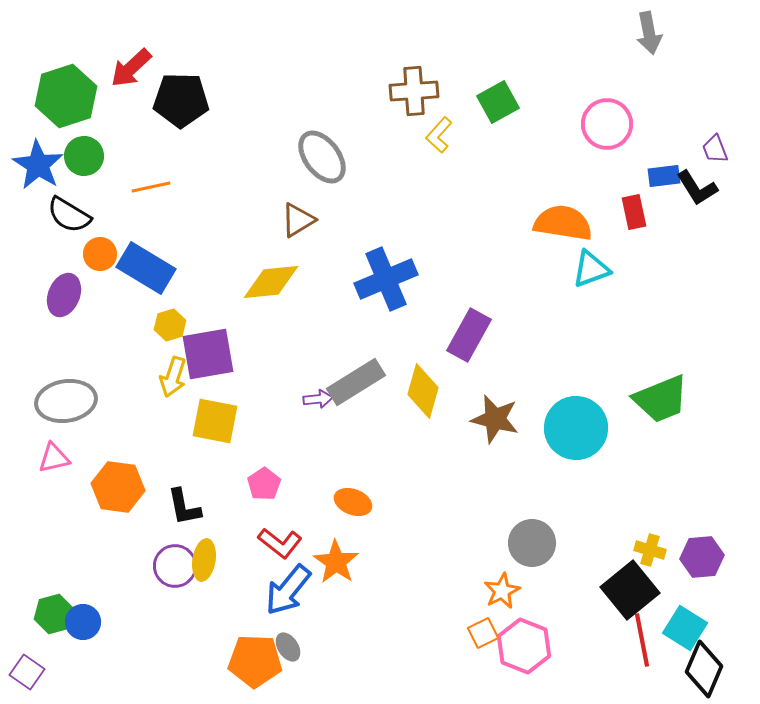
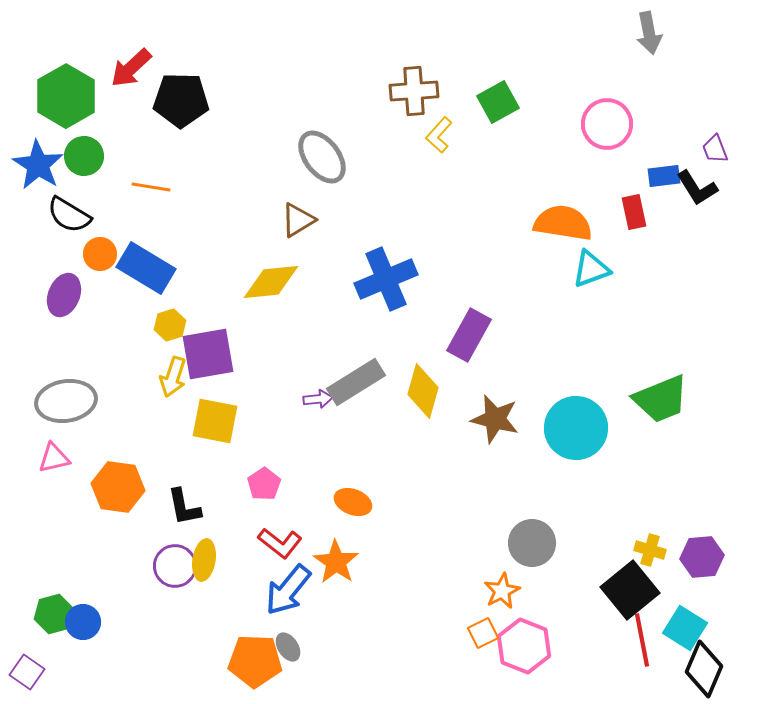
green hexagon at (66, 96): rotated 12 degrees counterclockwise
orange line at (151, 187): rotated 21 degrees clockwise
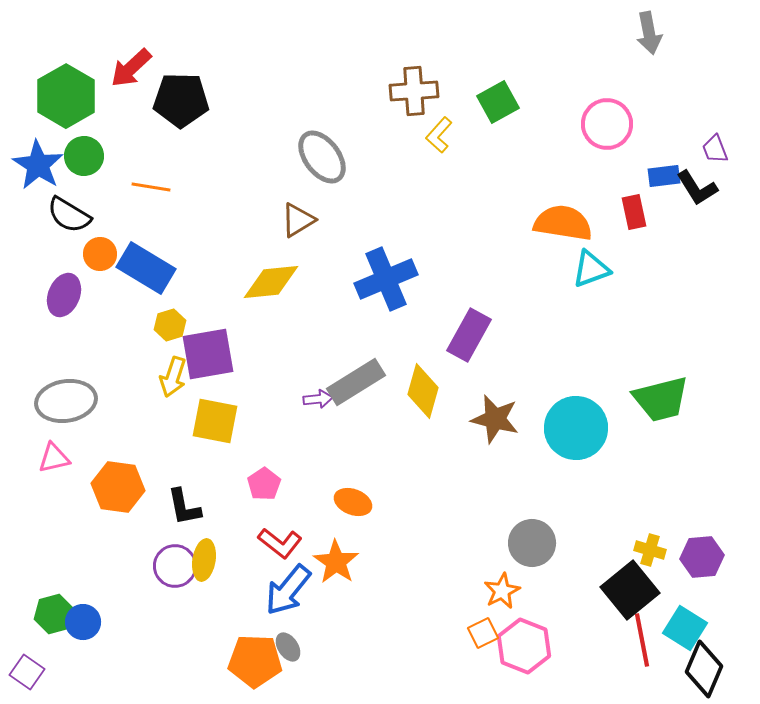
green trapezoid at (661, 399): rotated 8 degrees clockwise
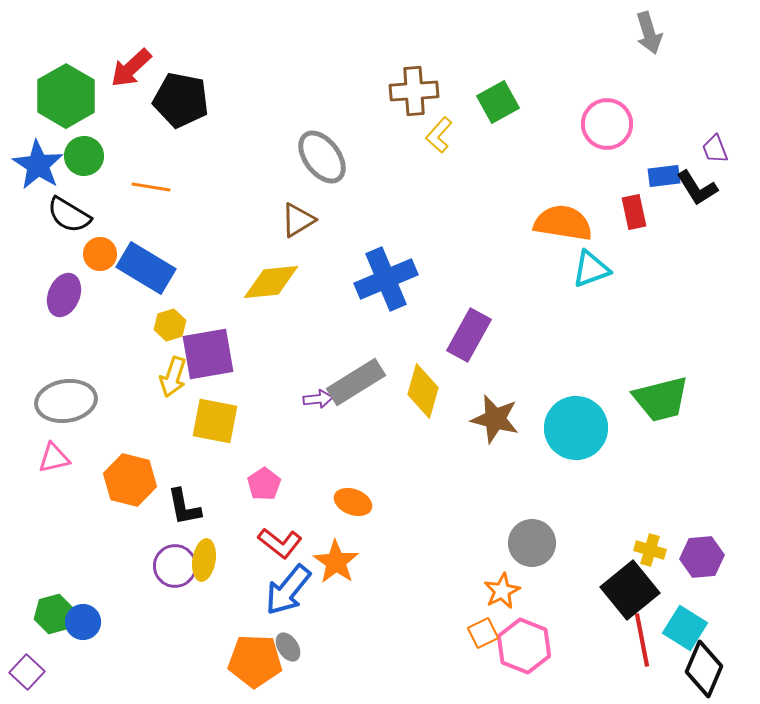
gray arrow at (649, 33): rotated 6 degrees counterclockwise
black pentagon at (181, 100): rotated 10 degrees clockwise
orange hexagon at (118, 487): moved 12 px right, 7 px up; rotated 6 degrees clockwise
purple square at (27, 672): rotated 8 degrees clockwise
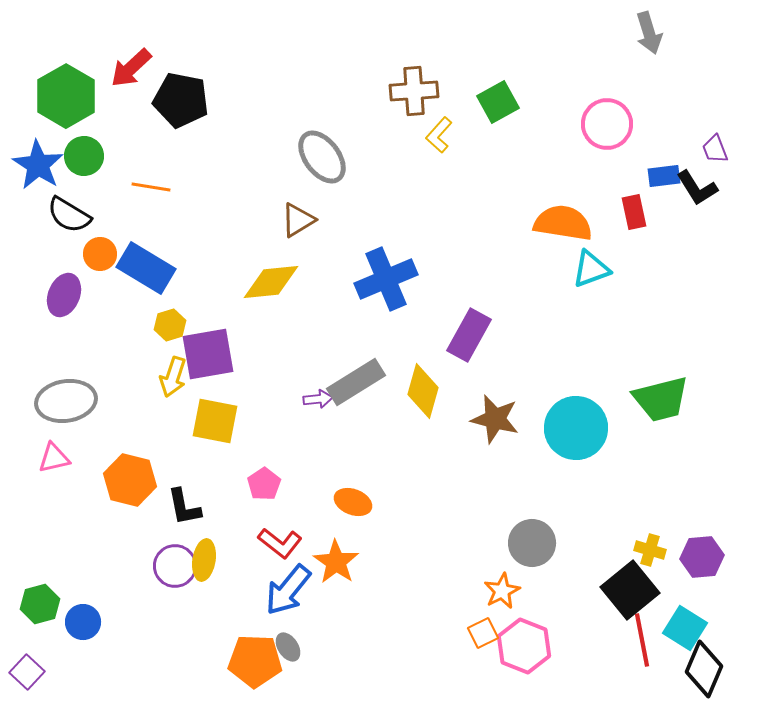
green hexagon at (54, 614): moved 14 px left, 10 px up
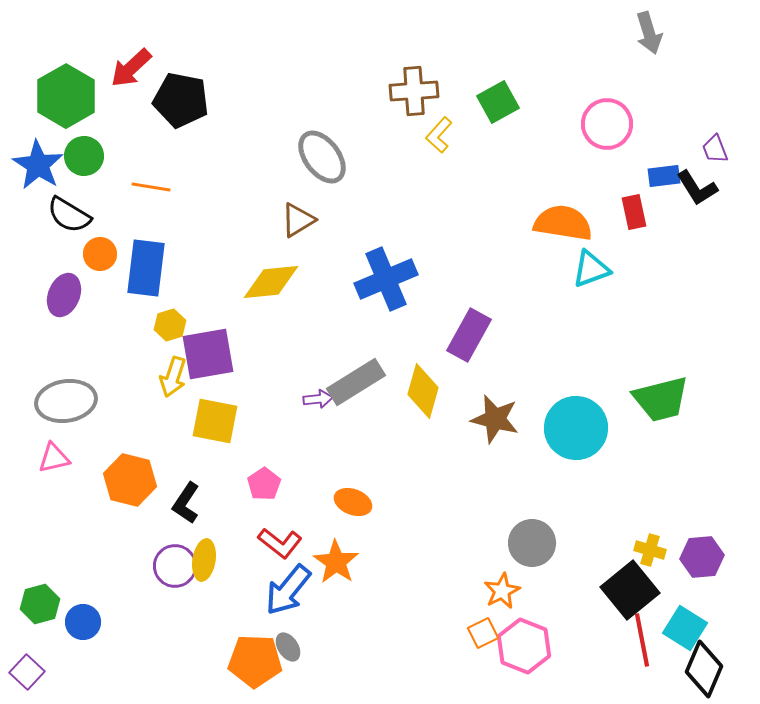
blue rectangle at (146, 268): rotated 66 degrees clockwise
black L-shape at (184, 507): moved 2 px right, 4 px up; rotated 45 degrees clockwise
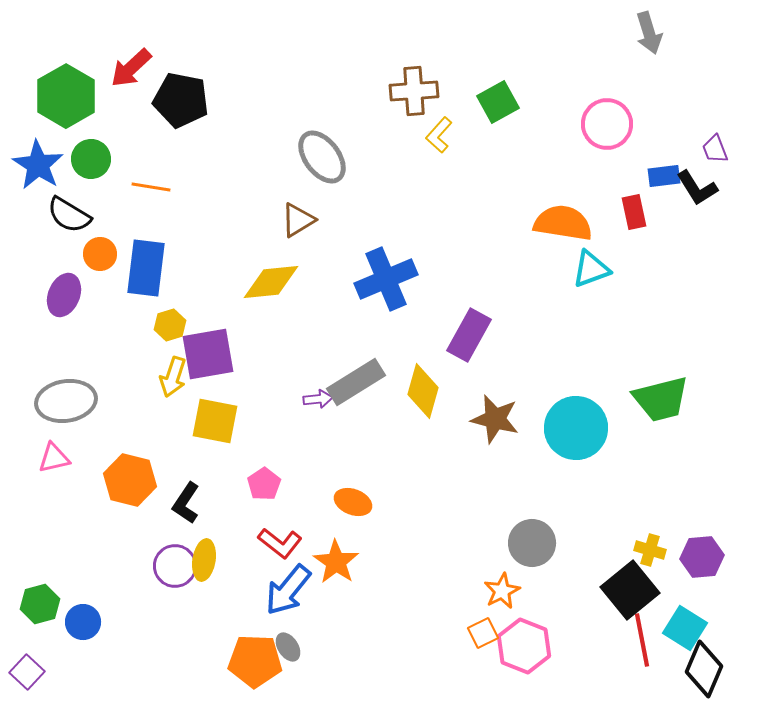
green circle at (84, 156): moved 7 px right, 3 px down
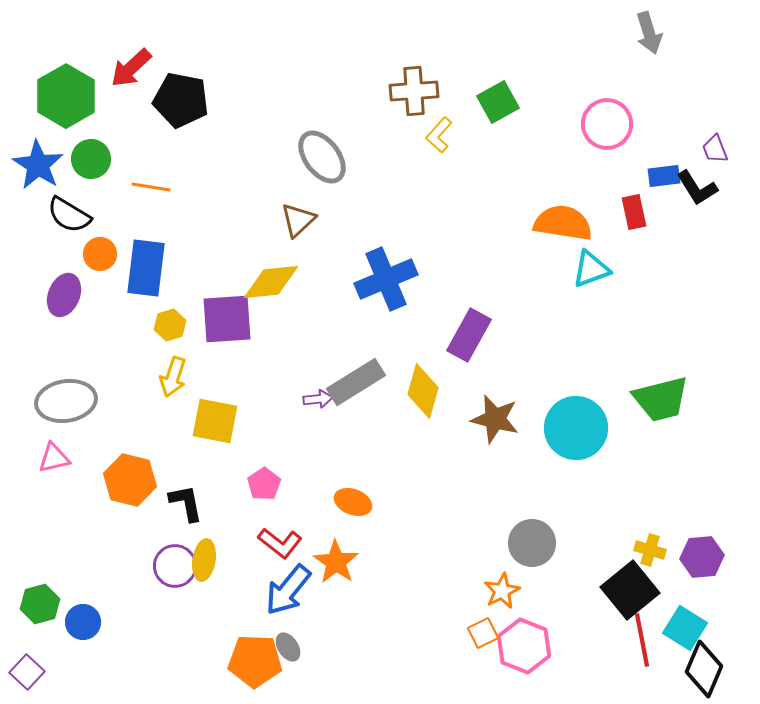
brown triangle at (298, 220): rotated 12 degrees counterclockwise
purple square at (208, 354): moved 19 px right, 35 px up; rotated 6 degrees clockwise
black L-shape at (186, 503): rotated 135 degrees clockwise
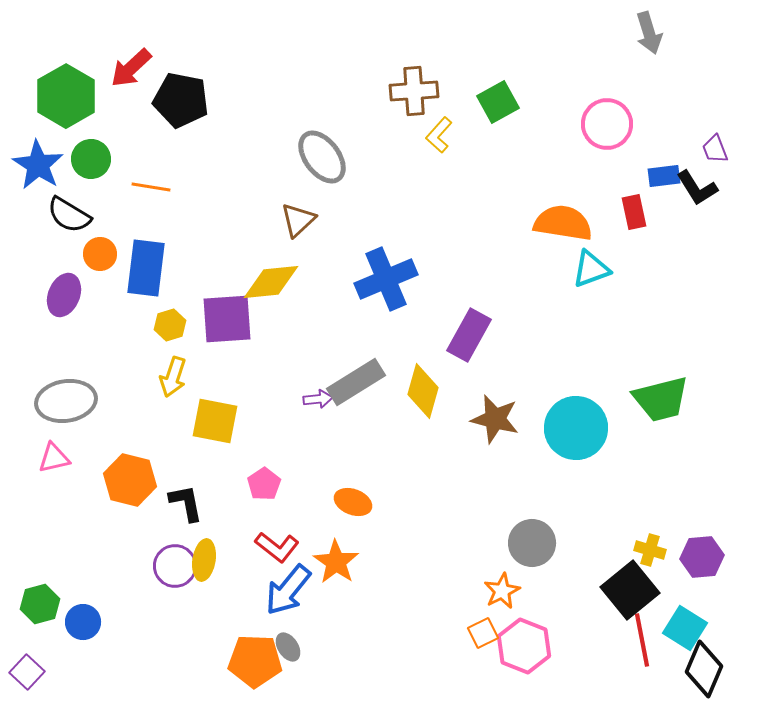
red L-shape at (280, 543): moved 3 px left, 4 px down
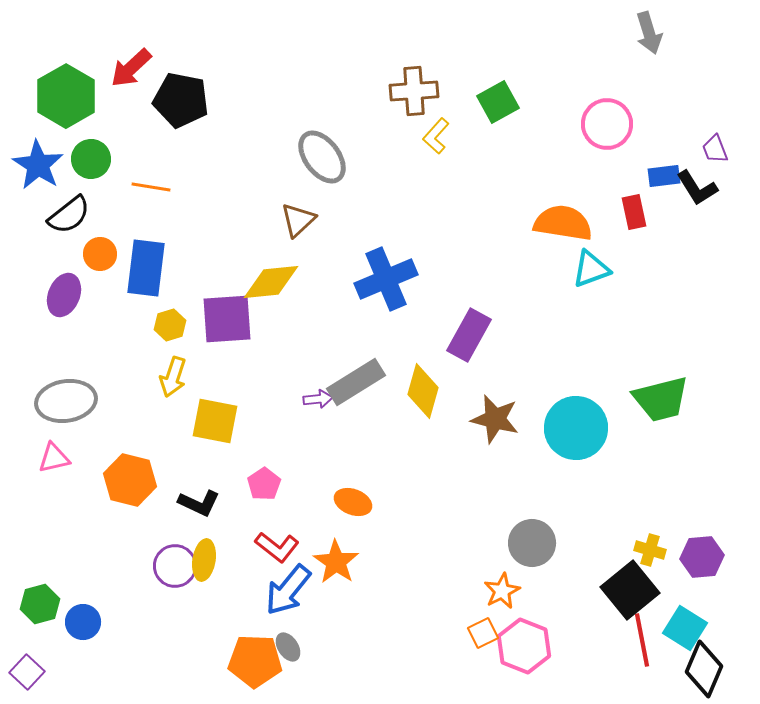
yellow L-shape at (439, 135): moved 3 px left, 1 px down
black semicircle at (69, 215): rotated 69 degrees counterclockwise
black L-shape at (186, 503): moved 13 px right; rotated 126 degrees clockwise
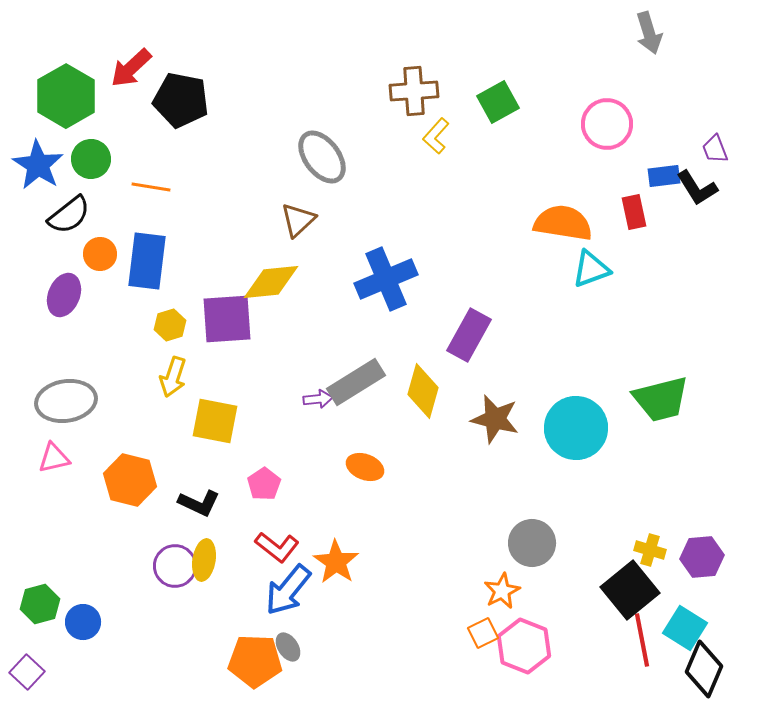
blue rectangle at (146, 268): moved 1 px right, 7 px up
orange ellipse at (353, 502): moved 12 px right, 35 px up
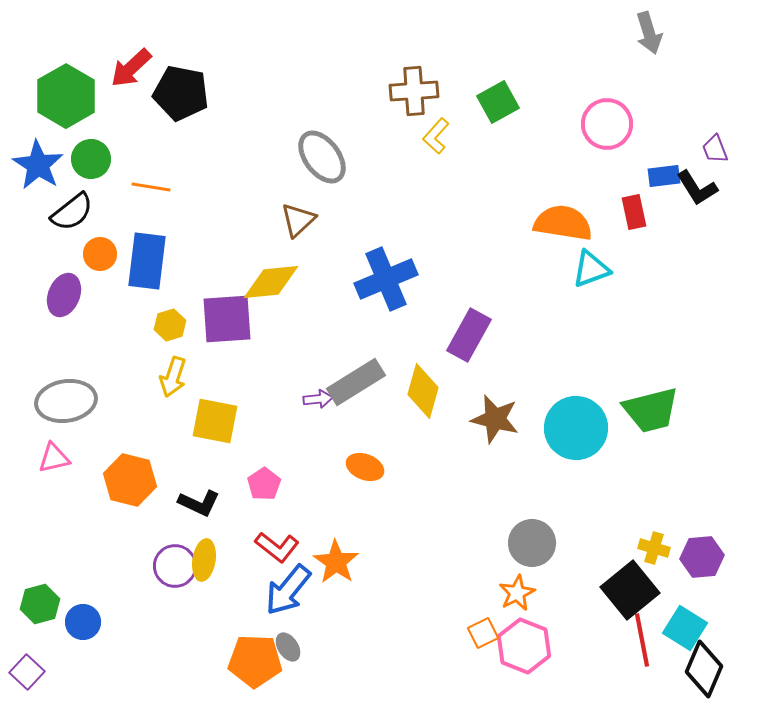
black pentagon at (181, 100): moved 7 px up
black semicircle at (69, 215): moved 3 px right, 3 px up
green trapezoid at (661, 399): moved 10 px left, 11 px down
yellow cross at (650, 550): moved 4 px right, 2 px up
orange star at (502, 591): moved 15 px right, 2 px down
